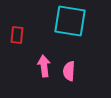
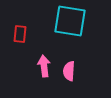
red rectangle: moved 3 px right, 1 px up
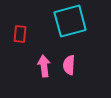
cyan square: rotated 24 degrees counterclockwise
pink semicircle: moved 6 px up
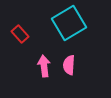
cyan square: moved 1 px left, 2 px down; rotated 16 degrees counterclockwise
red rectangle: rotated 48 degrees counterclockwise
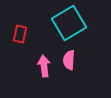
red rectangle: rotated 54 degrees clockwise
pink semicircle: moved 5 px up
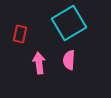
pink arrow: moved 5 px left, 3 px up
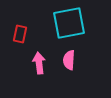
cyan square: rotated 20 degrees clockwise
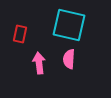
cyan square: moved 2 px down; rotated 24 degrees clockwise
pink semicircle: moved 1 px up
